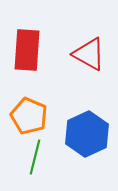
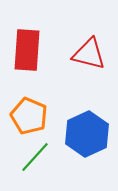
red triangle: rotated 15 degrees counterclockwise
green line: rotated 28 degrees clockwise
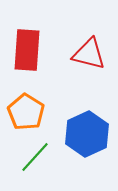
orange pentagon: moved 3 px left, 4 px up; rotated 9 degrees clockwise
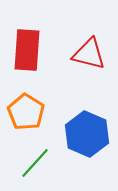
blue hexagon: rotated 12 degrees counterclockwise
green line: moved 6 px down
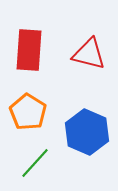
red rectangle: moved 2 px right
orange pentagon: moved 2 px right
blue hexagon: moved 2 px up
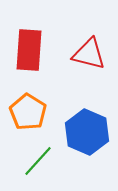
green line: moved 3 px right, 2 px up
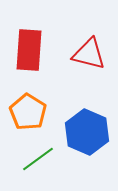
green line: moved 2 px up; rotated 12 degrees clockwise
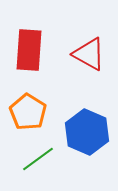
red triangle: rotated 15 degrees clockwise
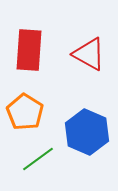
orange pentagon: moved 3 px left
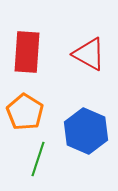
red rectangle: moved 2 px left, 2 px down
blue hexagon: moved 1 px left, 1 px up
green line: rotated 36 degrees counterclockwise
